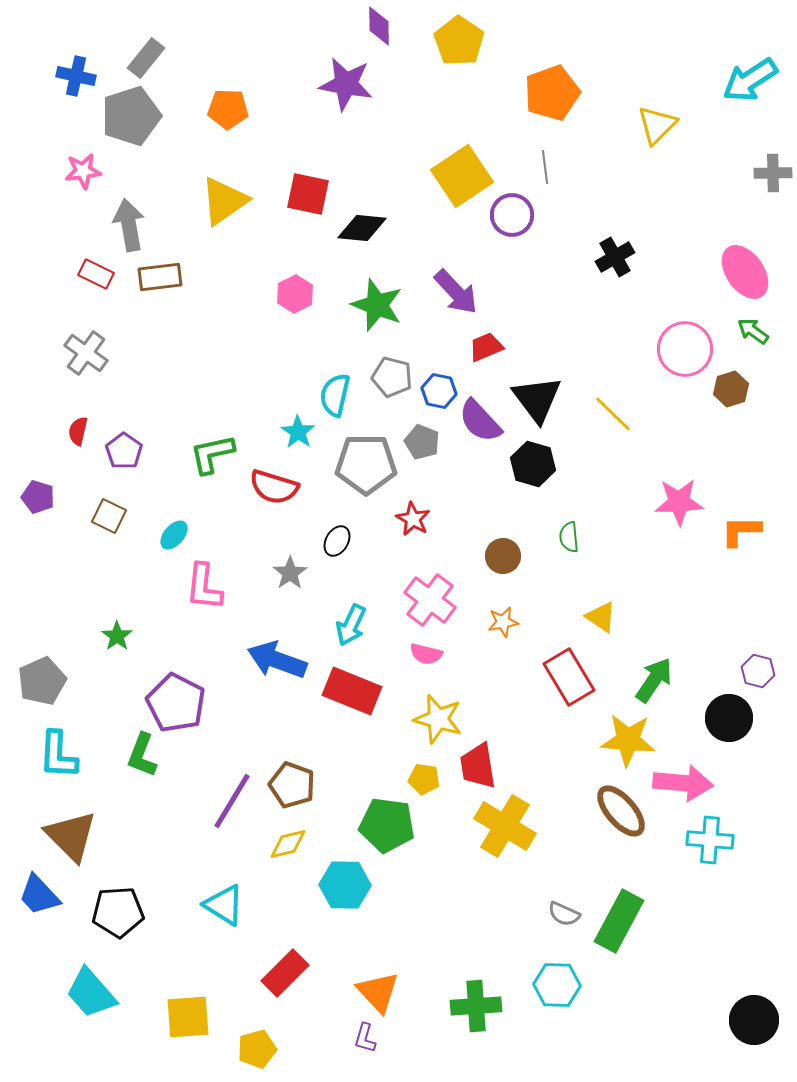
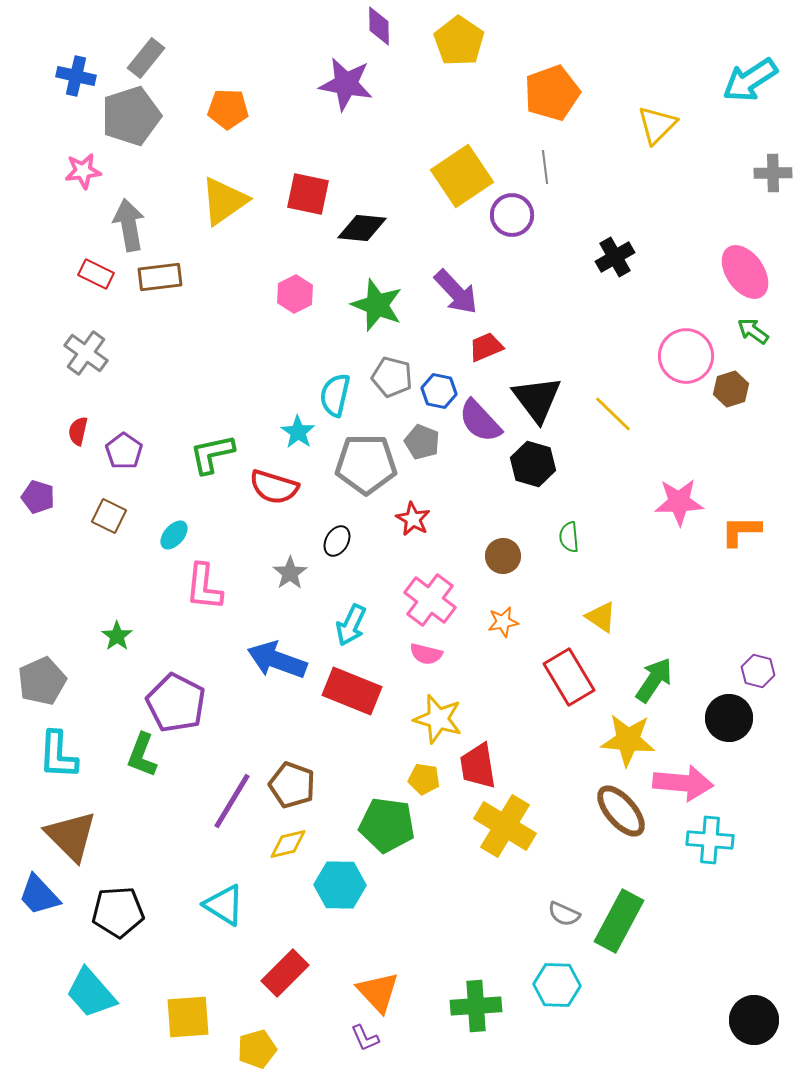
pink circle at (685, 349): moved 1 px right, 7 px down
cyan hexagon at (345, 885): moved 5 px left
purple L-shape at (365, 1038): rotated 40 degrees counterclockwise
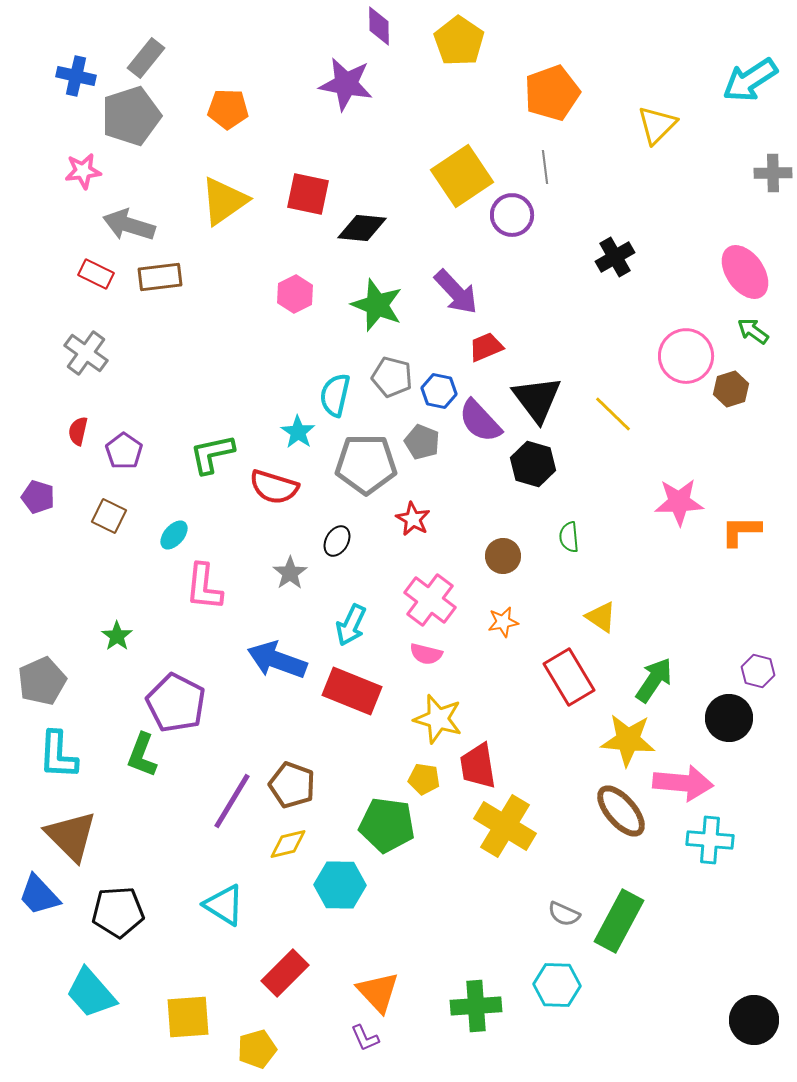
gray arrow at (129, 225): rotated 63 degrees counterclockwise
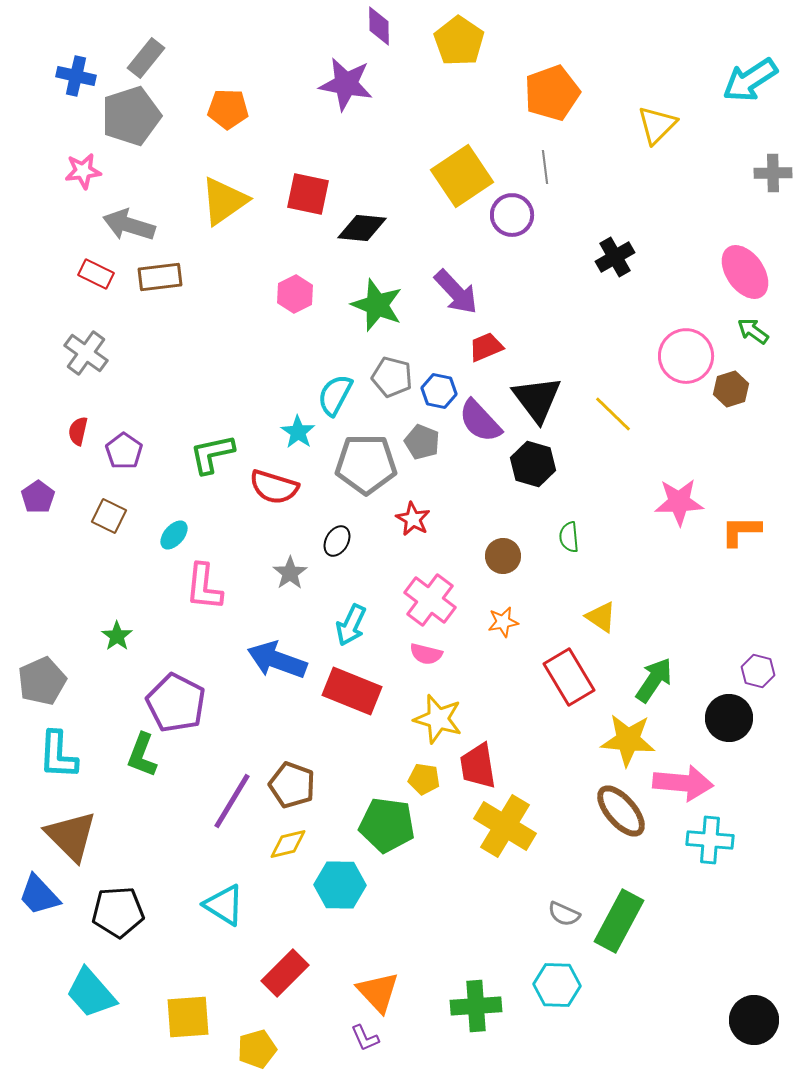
cyan semicircle at (335, 395): rotated 15 degrees clockwise
purple pentagon at (38, 497): rotated 20 degrees clockwise
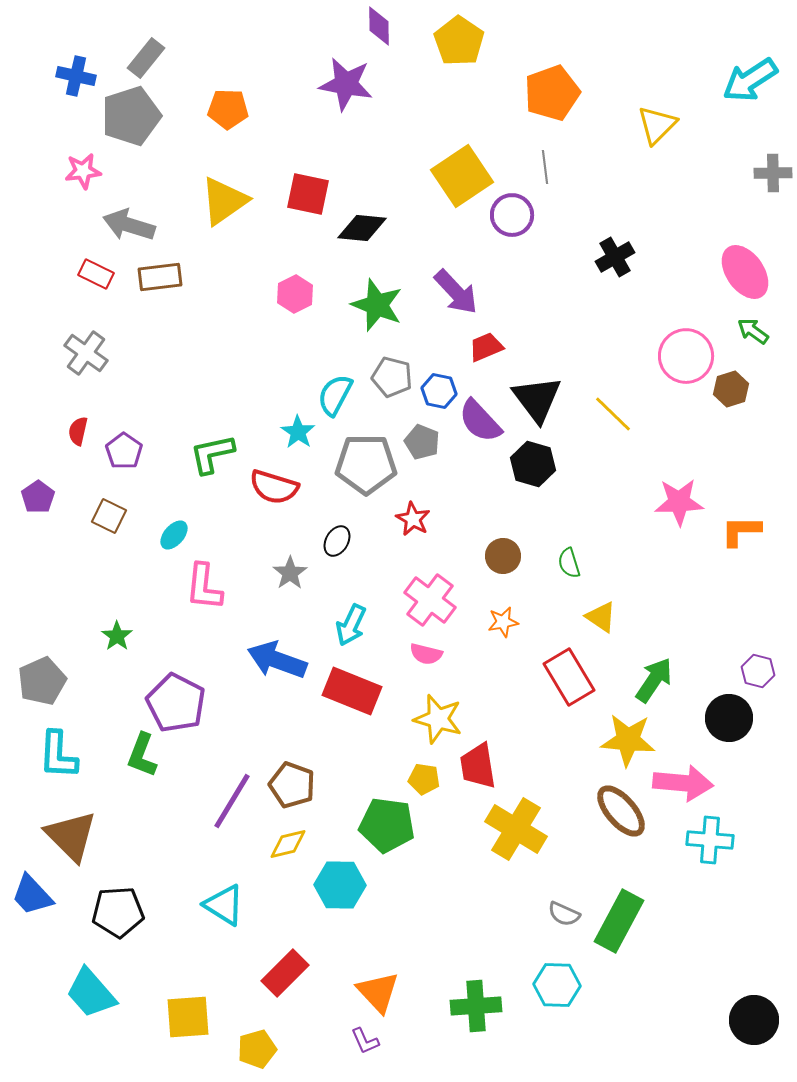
green semicircle at (569, 537): moved 26 px down; rotated 12 degrees counterclockwise
yellow cross at (505, 826): moved 11 px right, 3 px down
blue trapezoid at (39, 895): moved 7 px left
purple L-shape at (365, 1038): moved 3 px down
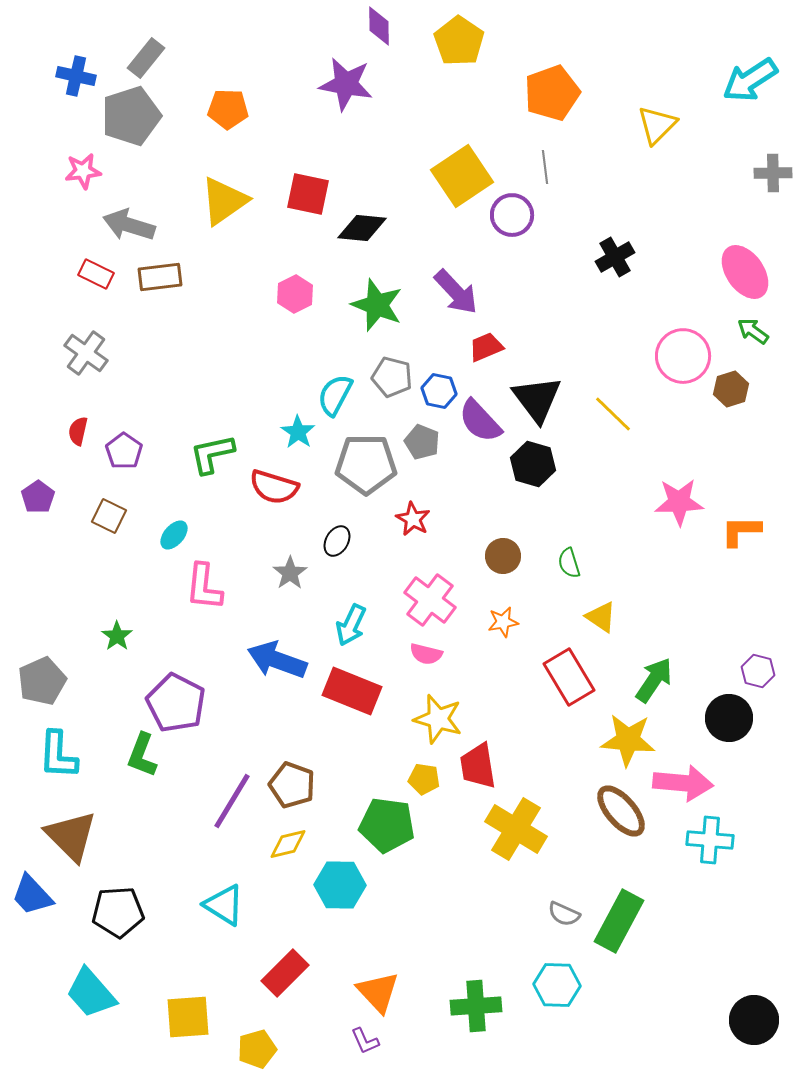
pink circle at (686, 356): moved 3 px left
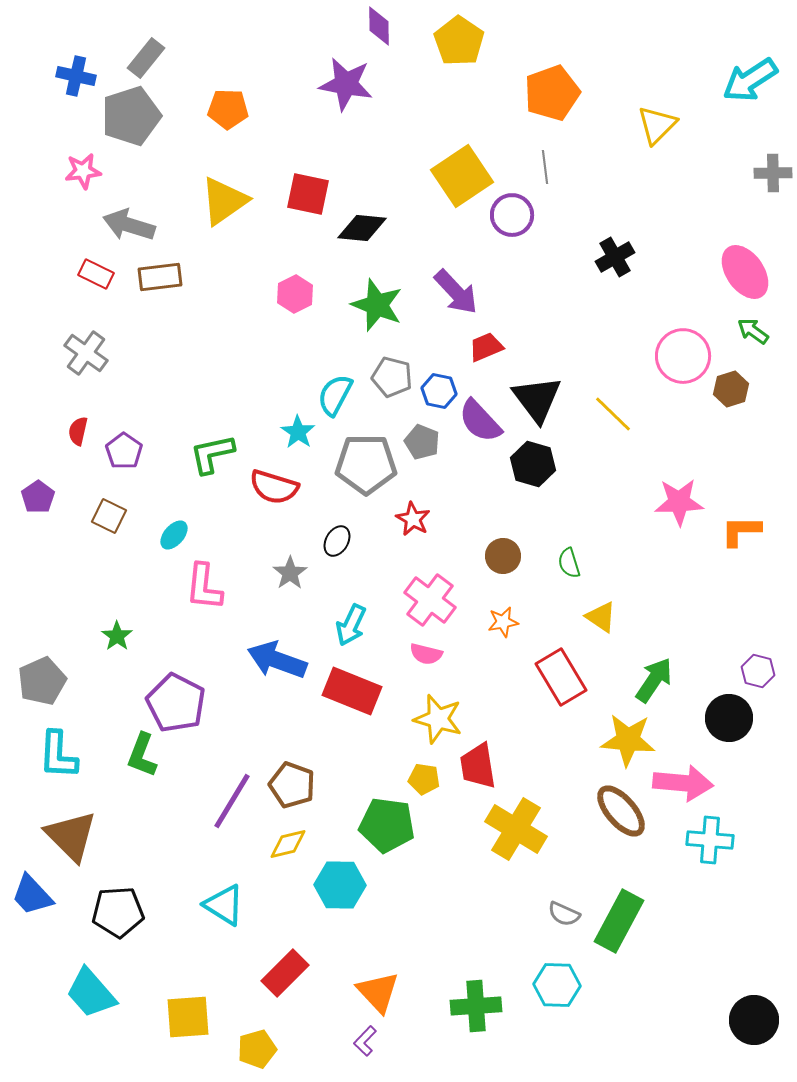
red rectangle at (569, 677): moved 8 px left
purple L-shape at (365, 1041): rotated 68 degrees clockwise
